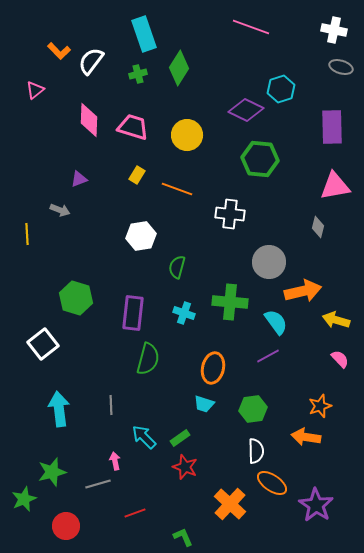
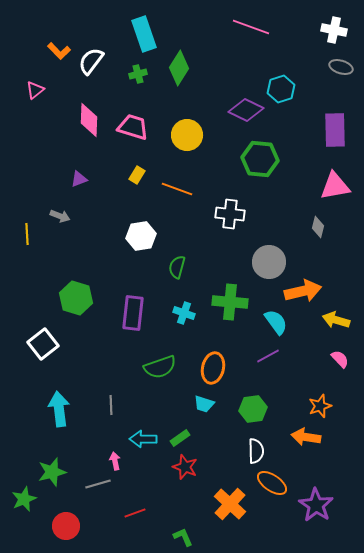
purple rectangle at (332, 127): moved 3 px right, 3 px down
gray arrow at (60, 210): moved 6 px down
green semicircle at (148, 359): moved 12 px right, 8 px down; rotated 56 degrees clockwise
cyan arrow at (144, 437): moved 1 px left, 2 px down; rotated 44 degrees counterclockwise
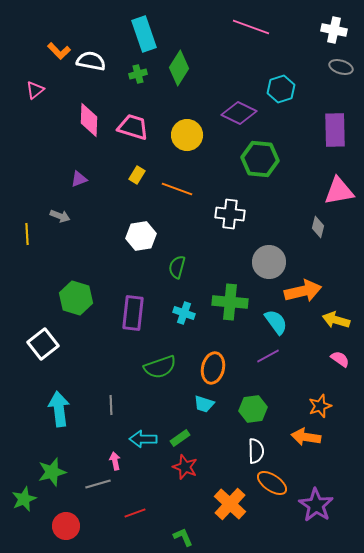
white semicircle at (91, 61): rotated 64 degrees clockwise
purple diamond at (246, 110): moved 7 px left, 3 px down
pink triangle at (335, 186): moved 4 px right, 5 px down
pink semicircle at (340, 359): rotated 12 degrees counterclockwise
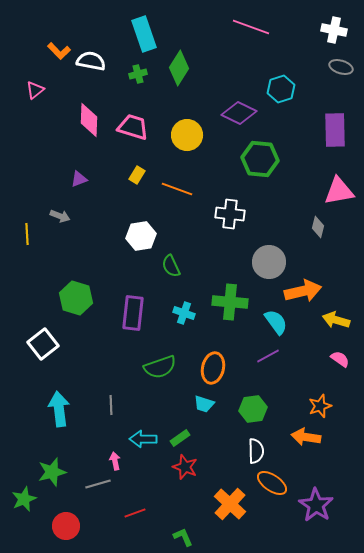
green semicircle at (177, 267): moved 6 px left, 1 px up; rotated 40 degrees counterclockwise
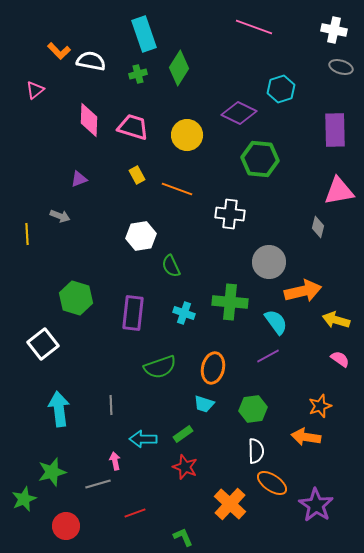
pink line at (251, 27): moved 3 px right
yellow rectangle at (137, 175): rotated 60 degrees counterclockwise
green rectangle at (180, 438): moved 3 px right, 4 px up
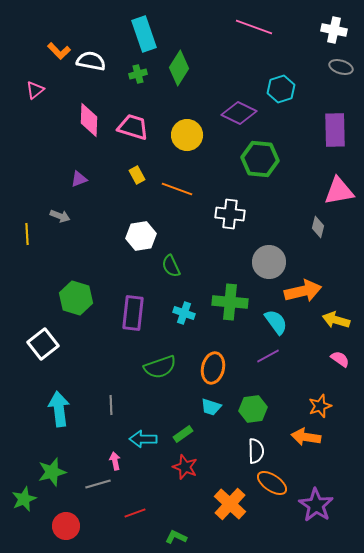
cyan trapezoid at (204, 404): moved 7 px right, 3 px down
green L-shape at (183, 537): moved 7 px left; rotated 40 degrees counterclockwise
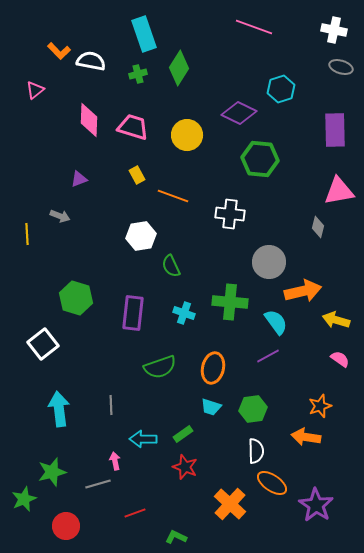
orange line at (177, 189): moved 4 px left, 7 px down
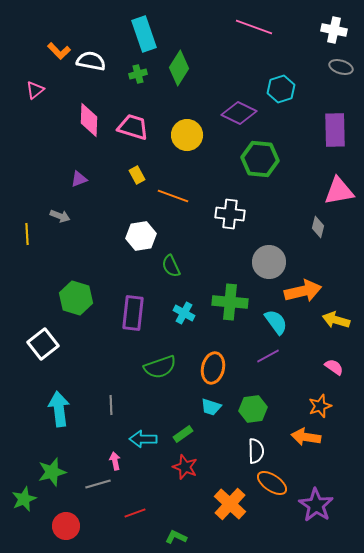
cyan cross at (184, 313): rotated 10 degrees clockwise
pink semicircle at (340, 359): moved 6 px left, 8 px down
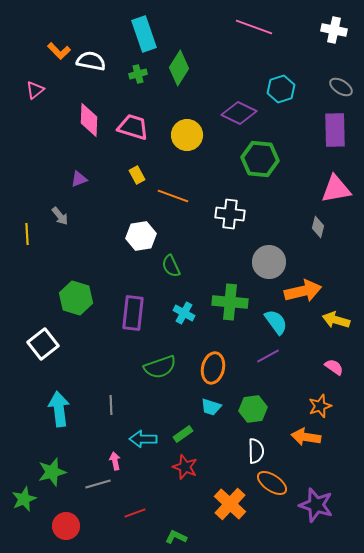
gray ellipse at (341, 67): moved 20 px down; rotated 15 degrees clockwise
pink triangle at (339, 191): moved 3 px left, 2 px up
gray arrow at (60, 216): rotated 30 degrees clockwise
purple star at (316, 505): rotated 16 degrees counterclockwise
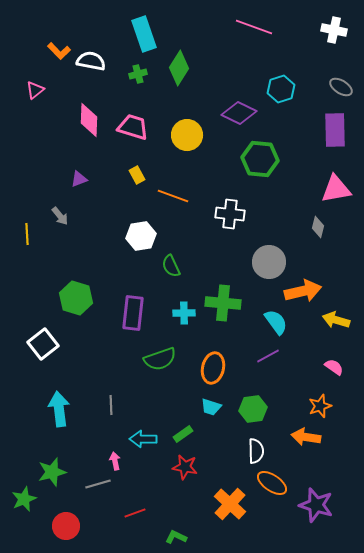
green cross at (230, 302): moved 7 px left, 1 px down
cyan cross at (184, 313): rotated 30 degrees counterclockwise
green semicircle at (160, 367): moved 8 px up
red star at (185, 467): rotated 10 degrees counterclockwise
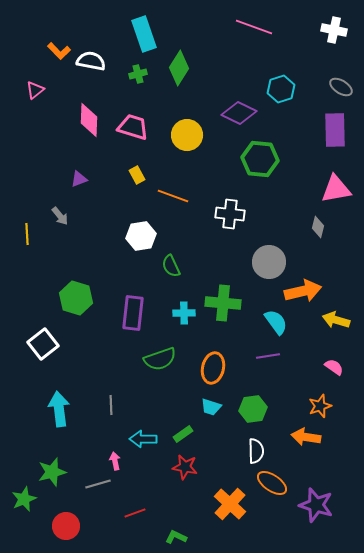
purple line at (268, 356): rotated 20 degrees clockwise
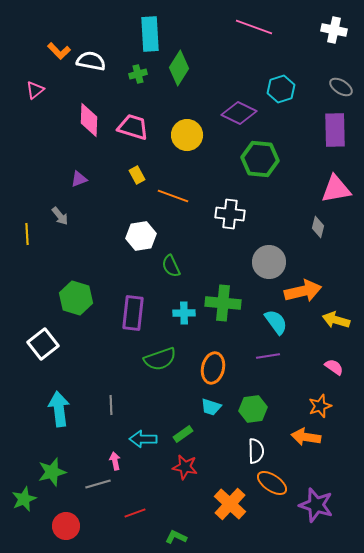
cyan rectangle at (144, 34): moved 6 px right; rotated 16 degrees clockwise
